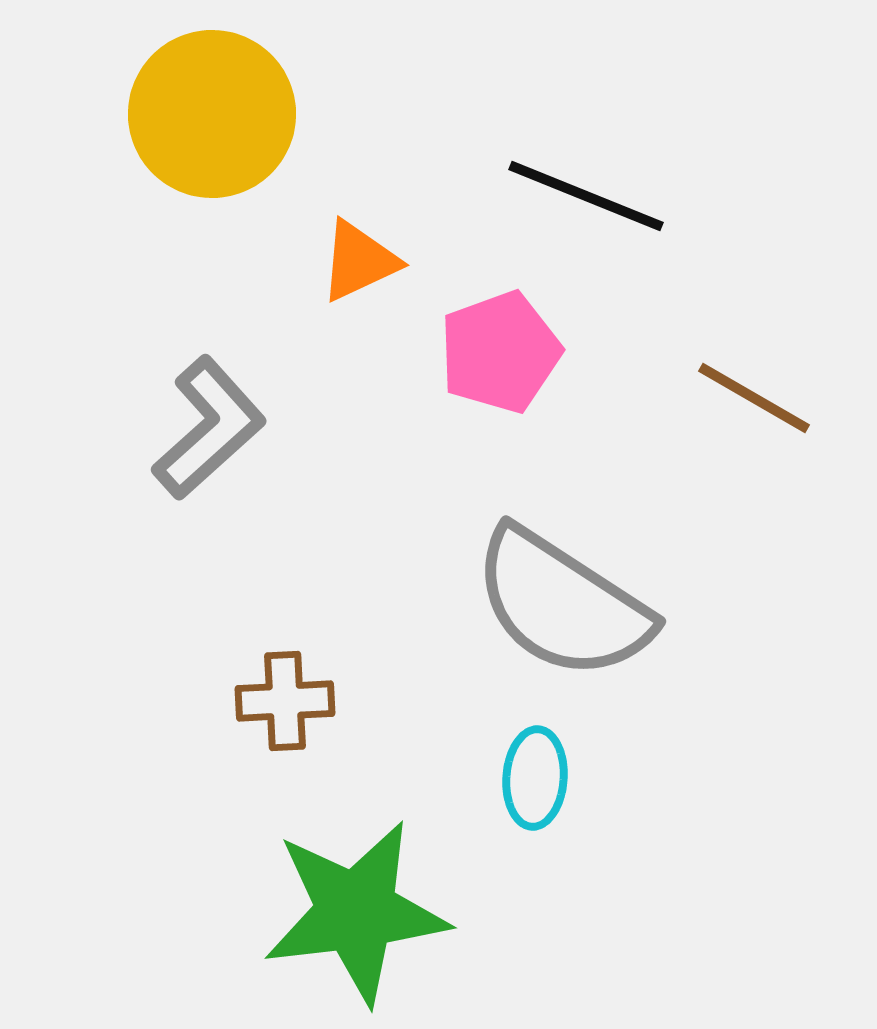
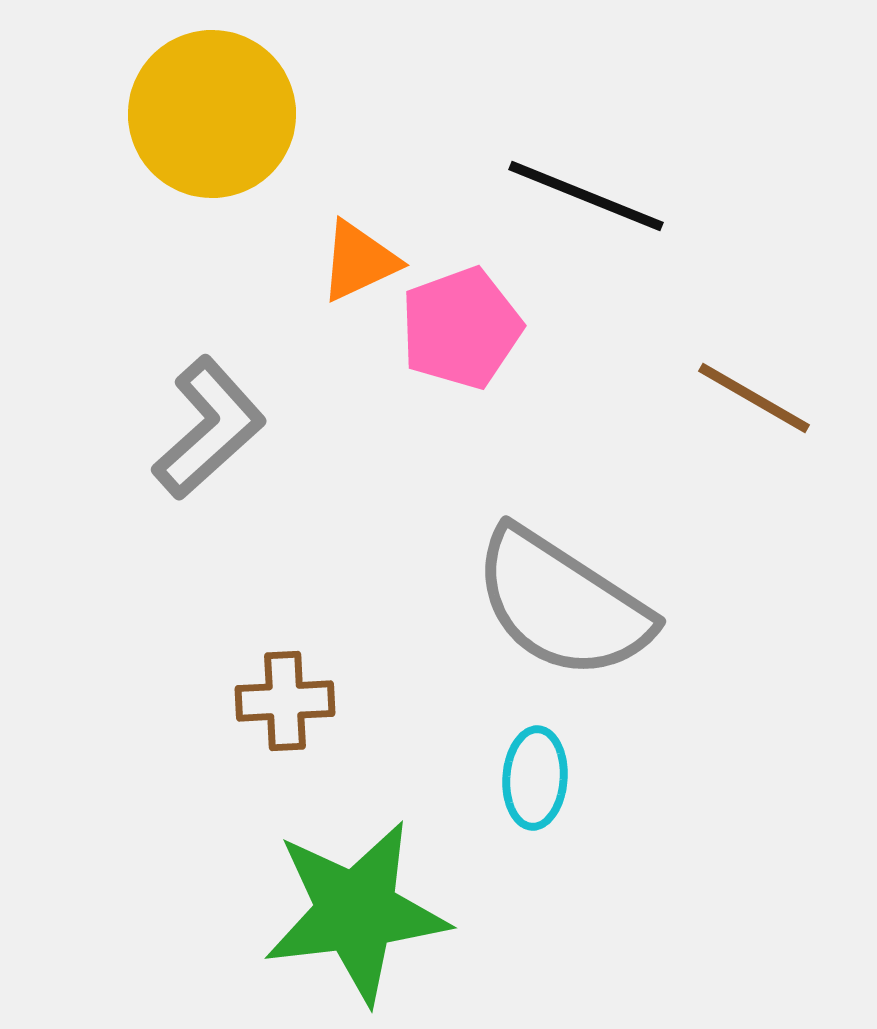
pink pentagon: moved 39 px left, 24 px up
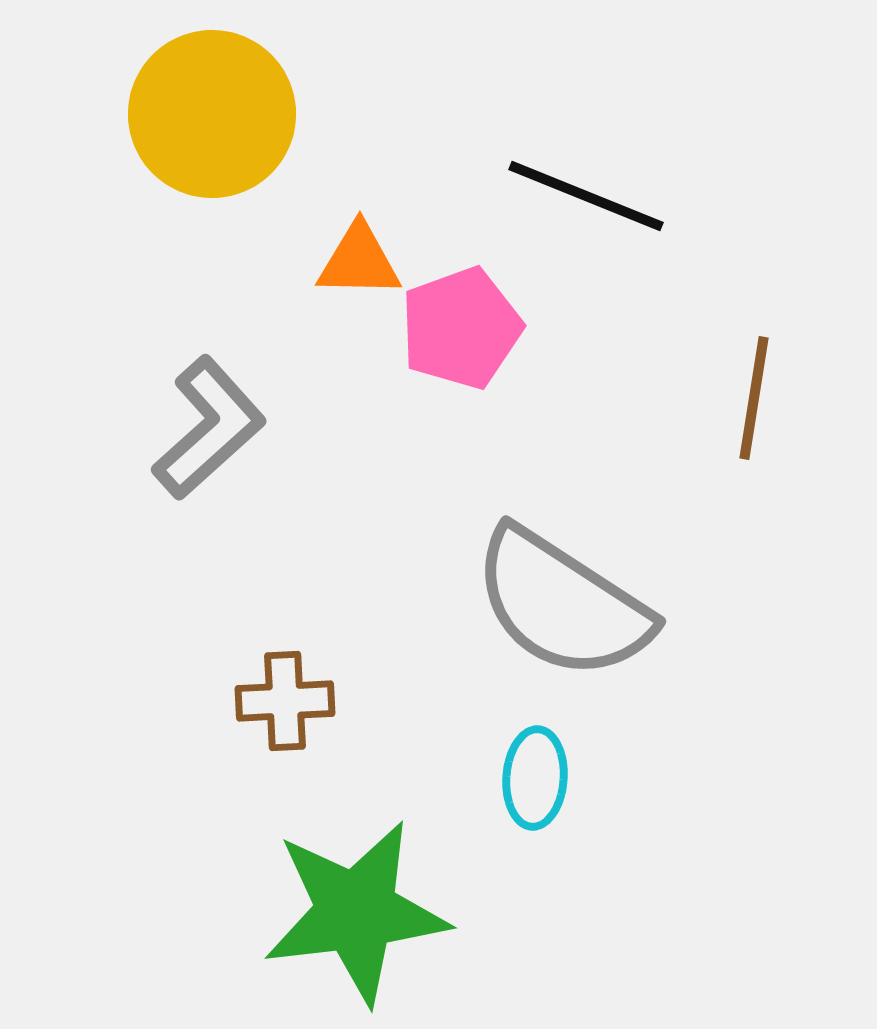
orange triangle: rotated 26 degrees clockwise
brown line: rotated 69 degrees clockwise
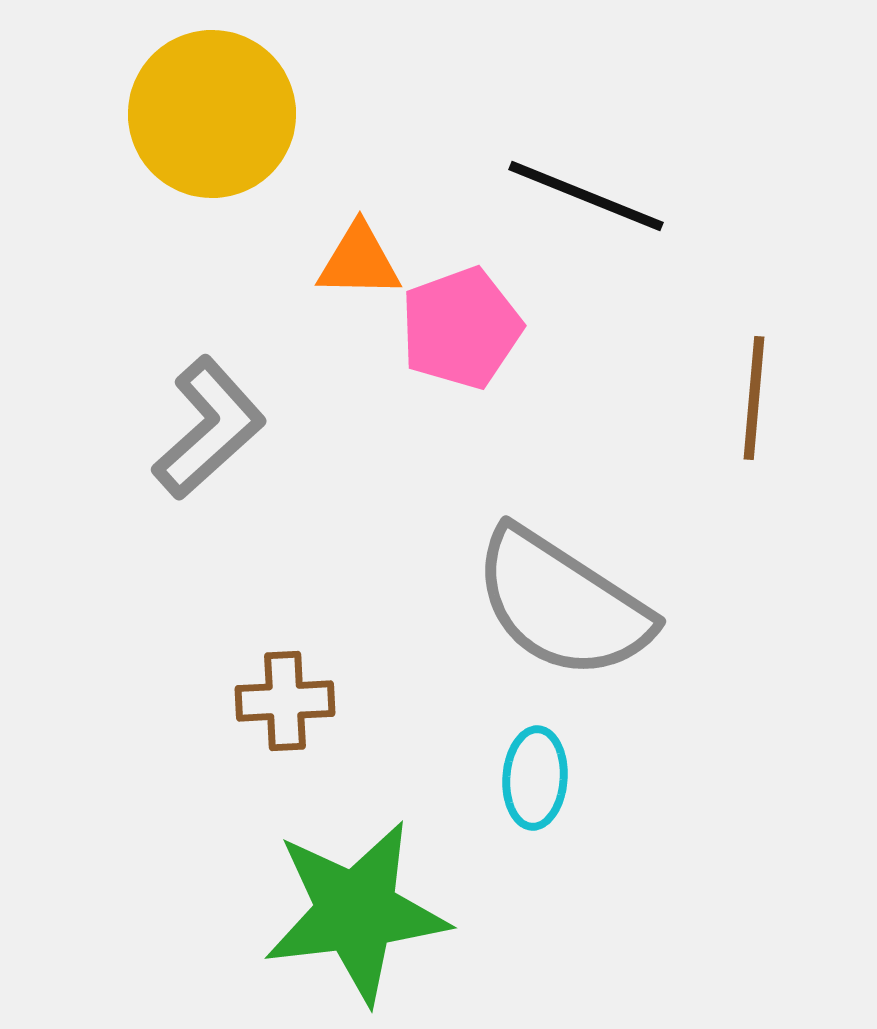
brown line: rotated 4 degrees counterclockwise
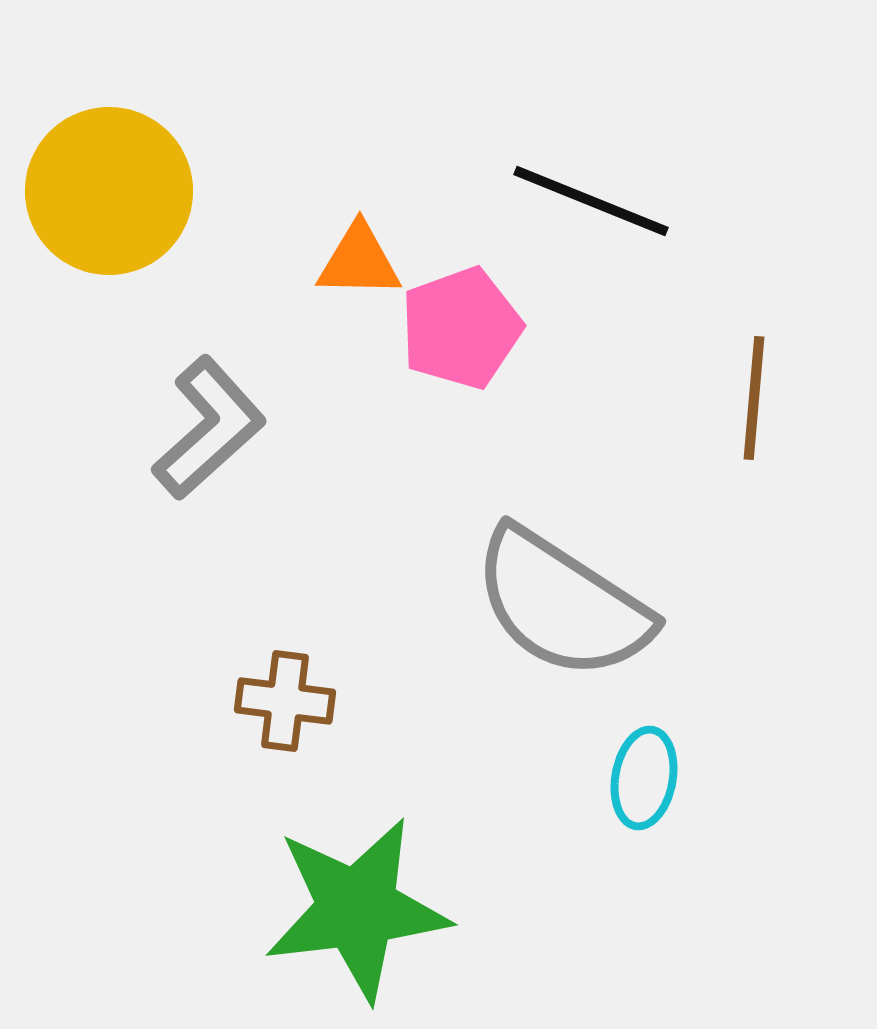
yellow circle: moved 103 px left, 77 px down
black line: moved 5 px right, 5 px down
brown cross: rotated 10 degrees clockwise
cyan ellipse: moved 109 px right; rotated 6 degrees clockwise
green star: moved 1 px right, 3 px up
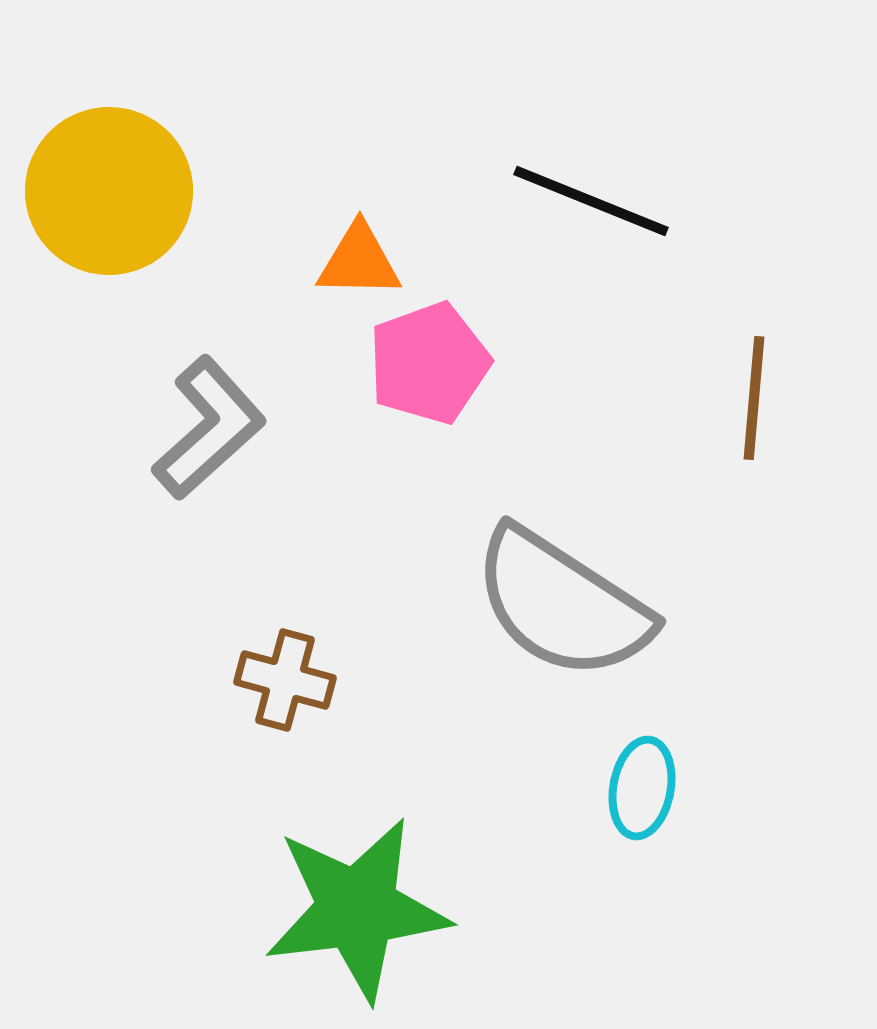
pink pentagon: moved 32 px left, 35 px down
brown cross: moved 21 px up; rotated 8 degrees clockwise
cyan ellipse: moved 2 px left, 10 px down
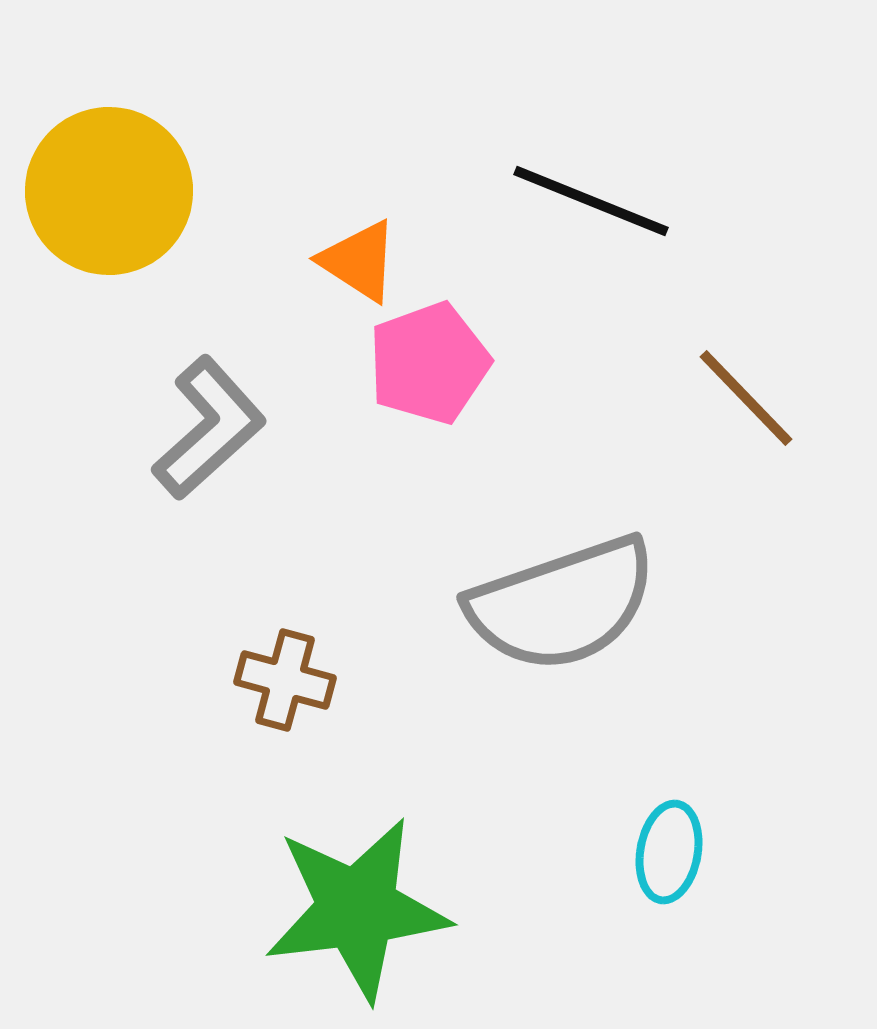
orange triangle: rotated 32 degrees clockwise
brown line: moved 8 px left; rotated 49 degrees counterclockwise
gray semicircle: rotated 52 degrees counterclockwise
cyan ellipse: moved 27 px right, 64 px down
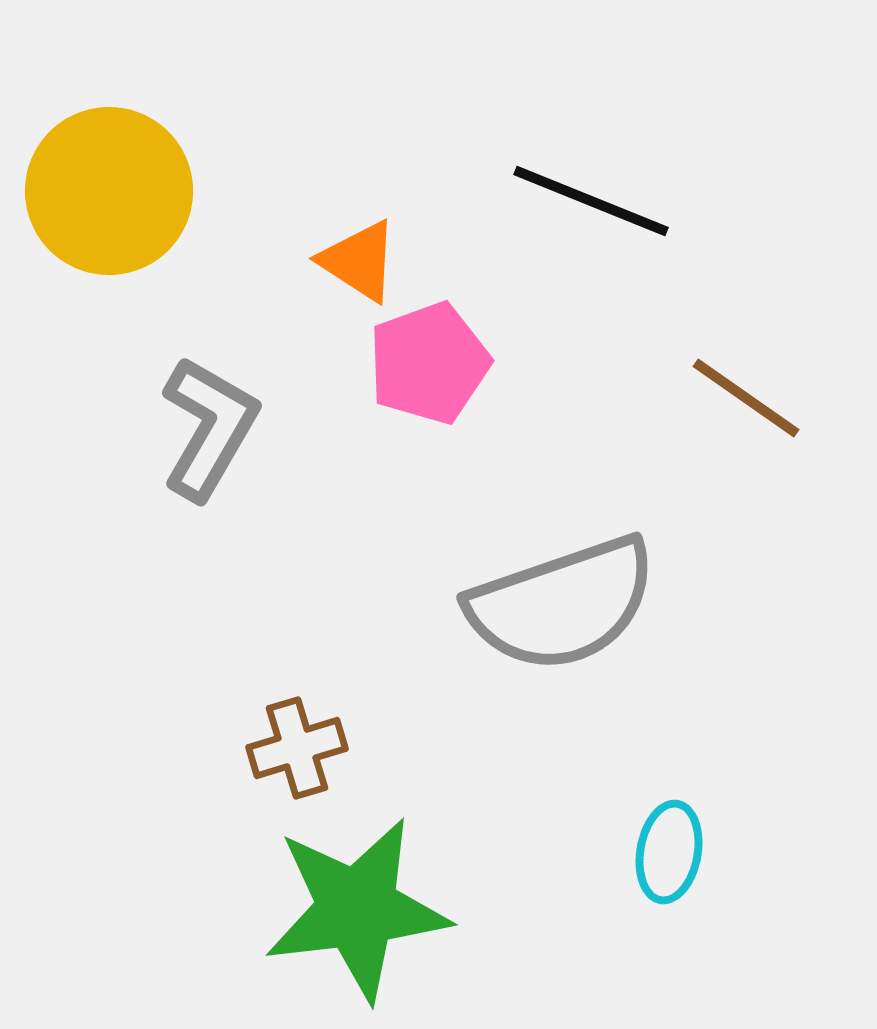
brown line: rotated 11 degrees counterclockwise
gray L-shape: rotated 18 degrees counterclockwise
brown cross: moved 12 px right, 68 px down; rotated 32 degrees counterclockwise
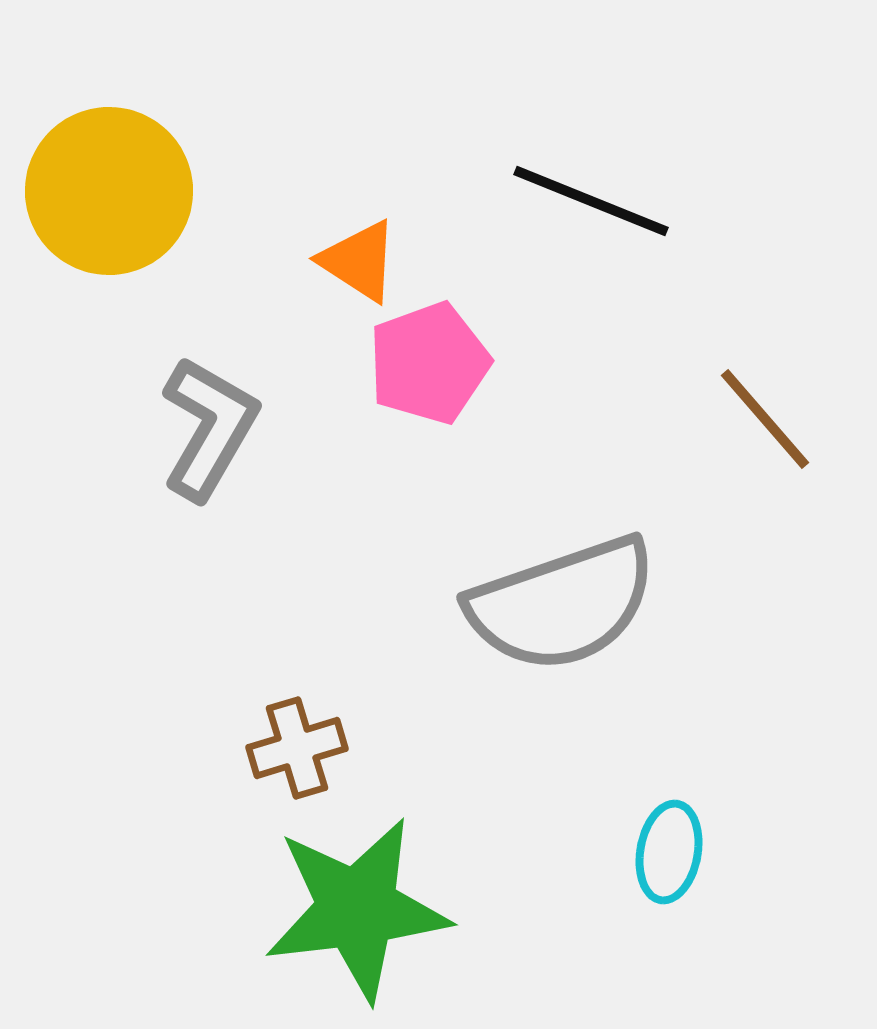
brown line: moved 19 px right, 21 px down; rotated 14 degrees clockwise
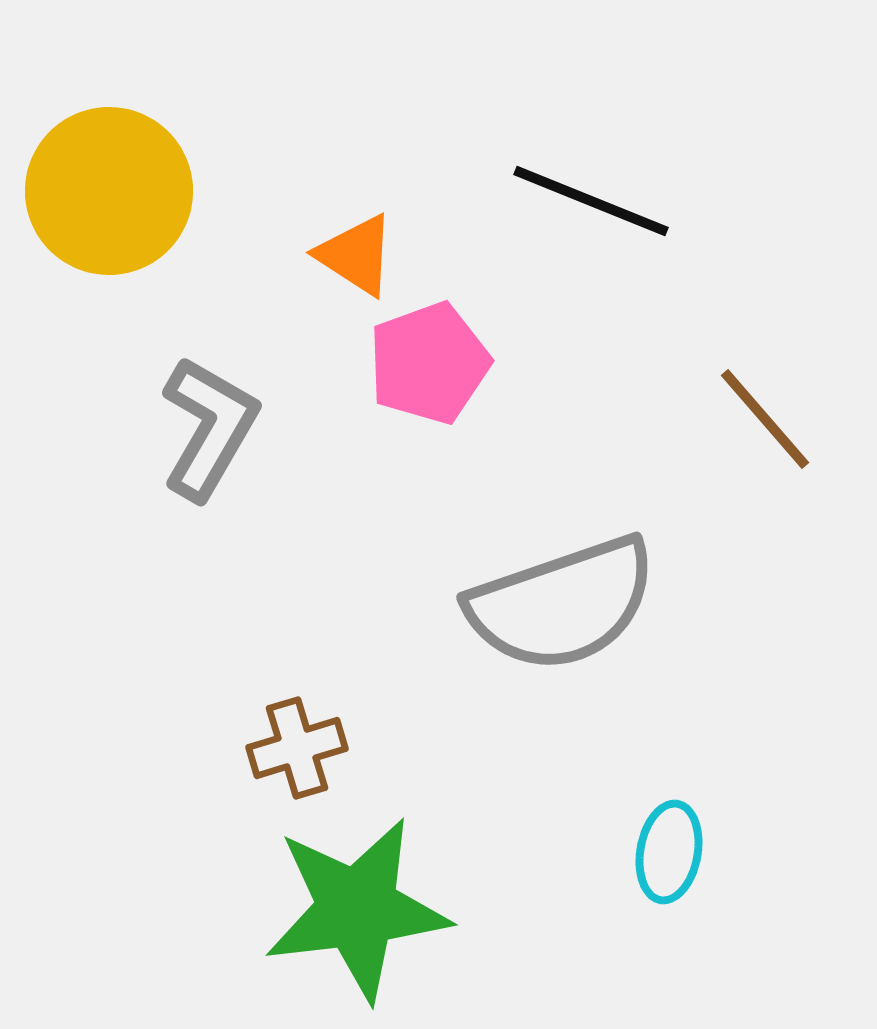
orange triangle: moved 3 px left, 6 px up
